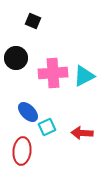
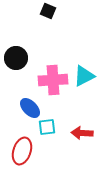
black square: moved 15 px right, 10 px up
pink cross: moved 7 px down
blue ellipse: moved 2 px right, 4 px up
cyan square: rotated 18 degrees clockwise
red ellipse: rotated 12 degrees clockwise
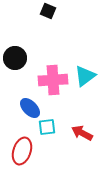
black circle: moved 1 px left
cyan triangle: moved 1 px right; rotated 10 degrees counterclockwise
red arrow: rotated 25 degrees clockwise
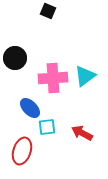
pink cross: moved 2 px up
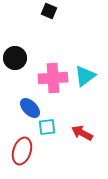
black square: moved 1 px right
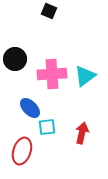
black circle: moved 1 px down
pink cross: moved 1 px left, 4 px up
red arrow: rotated 75 degrees clockwise
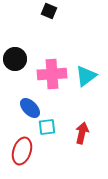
cyan triangle: moved 1 px right
